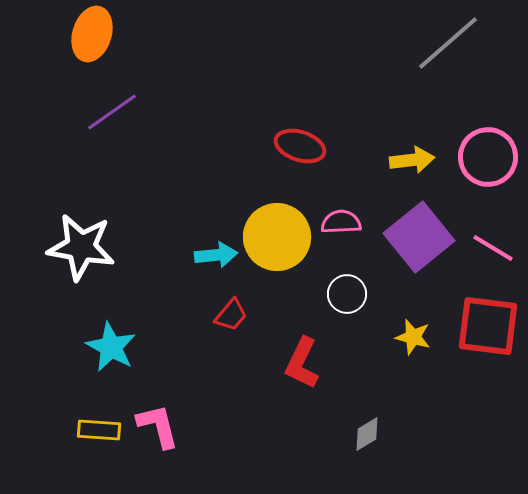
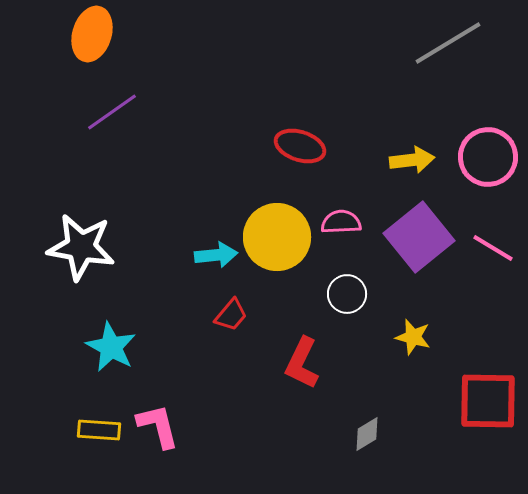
gray line: rotated 10 degrees clockwise
red square: moved 75 px down; rotated 6 degrees counterclockwise
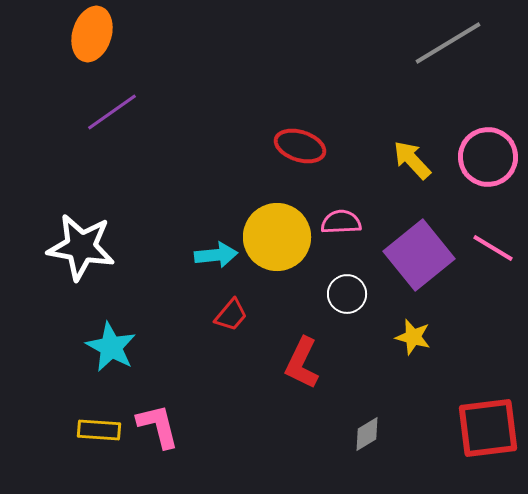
yellow arrow: rotated 126 degrees counterclockwise
purple square: moved 18 px down
red square: moved 27 px down; rotated 8 degrees counterclockwise
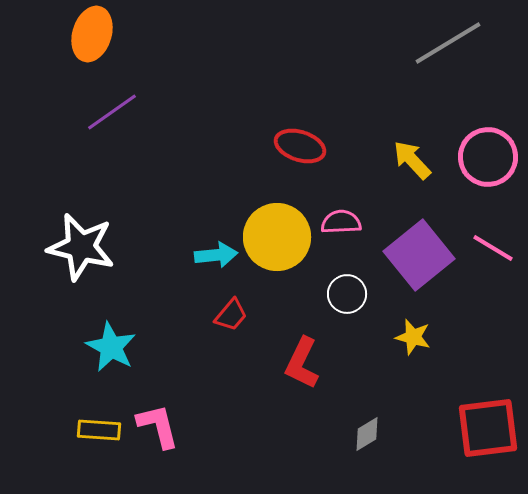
white star: rotated 4 degrees clockwise
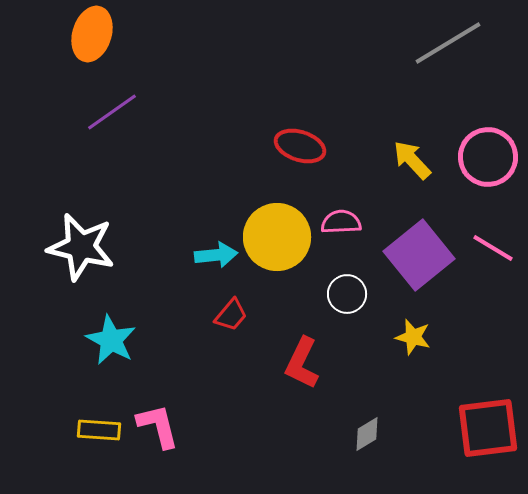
cyan star: moved 7 px up
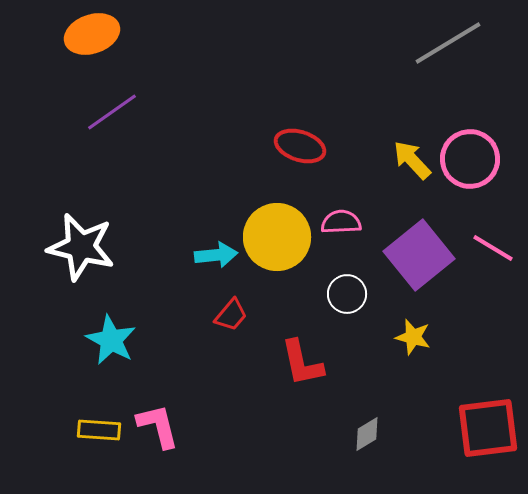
orange ellipse: rotated 54 degrees clockwise
pink circle: moved 18 px left, 2 px down
red L-shape: rotated 38 degrees counterclockwise
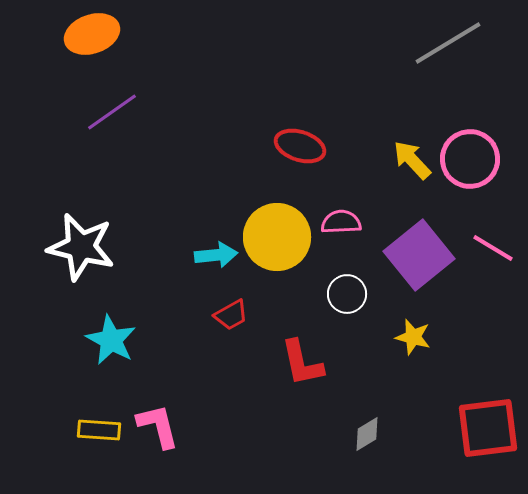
red trapezoid: rotated 21 degrees clockwise
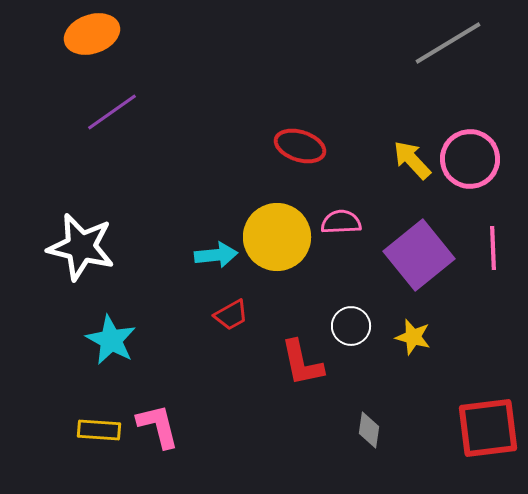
pink line: rotated 57 degrees clockwise
white circle: moved 4 px right, 32 px down
gray diamond: moved 2 px right, 4 px up; rotated 51 degrees counterclockwise
